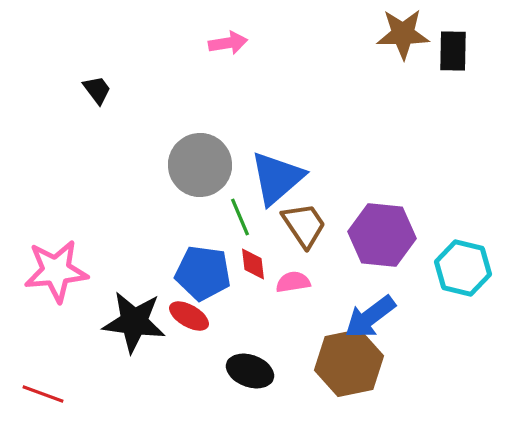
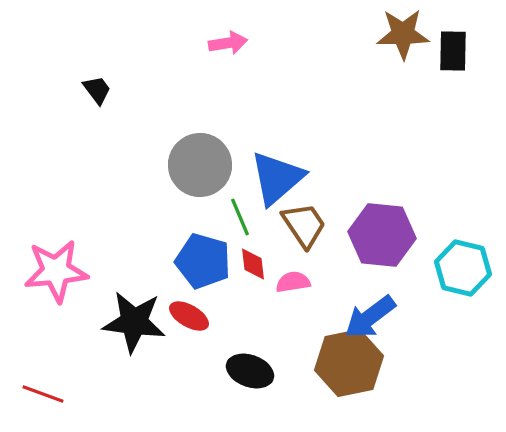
blue pentagon: moved 12 px up; rotated 8 degrees clockwise
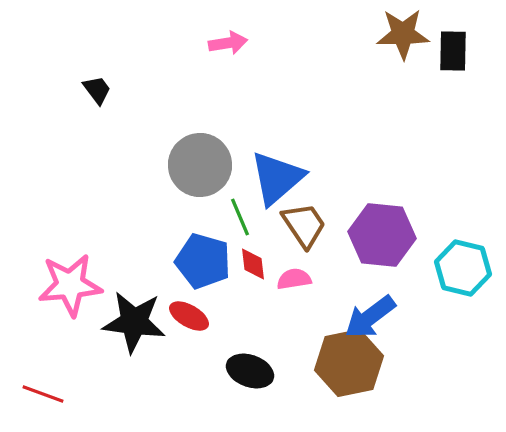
pink star: moved 14 px right, 14 px down
pink semicircle: moved 1 px right, 3 px up
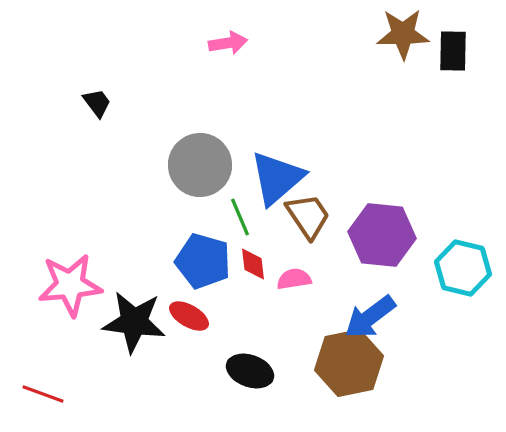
black trapezoid: moved 13 px down
brown trapezoid: moved 4 px right, 9 px up
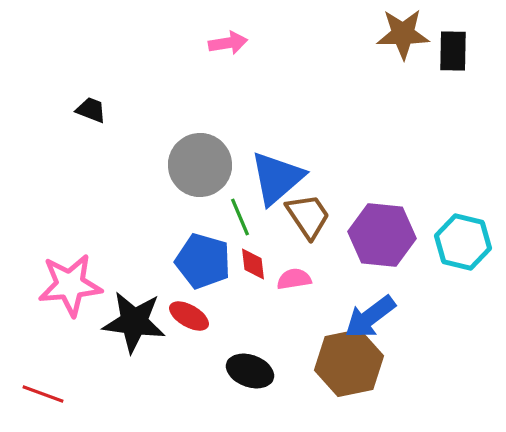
black trapezoid: moved 6 px left, 7 px down; rotated 32 degrees counterclockwise
cyan hexagon: moved 26 px up
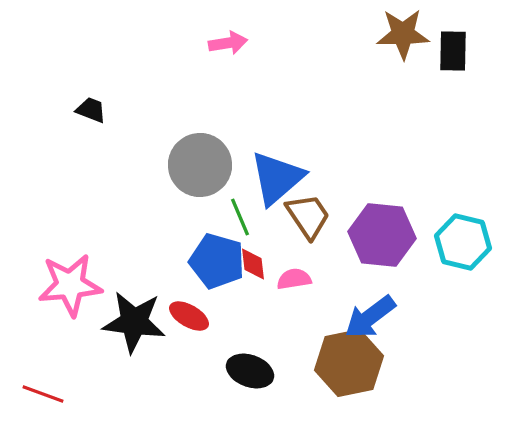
blue pentagon: moved 14 px right
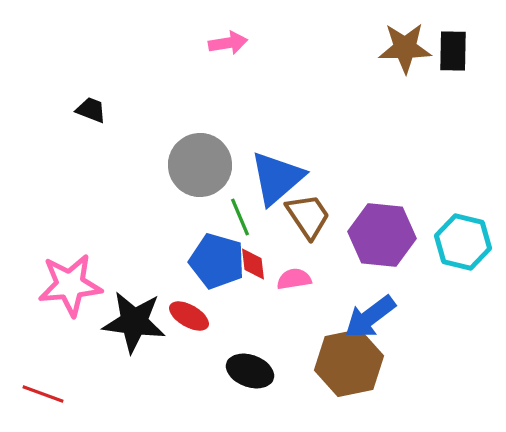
brown star: moved 2 px right, 14 px down
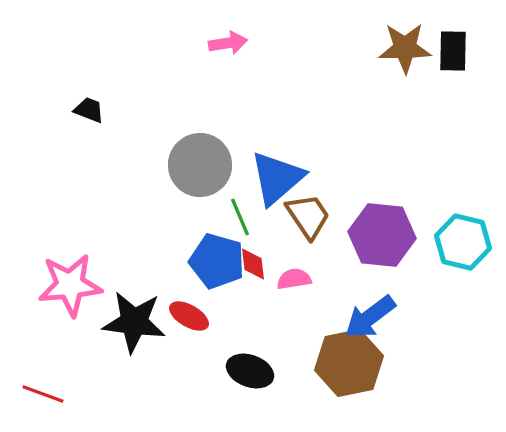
black trapezoid: moved 2 px left
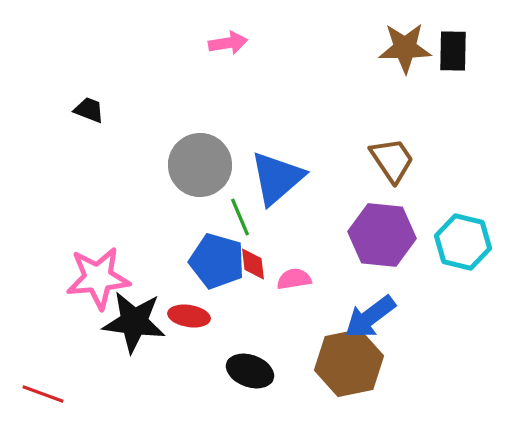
brown trapezoid: moved 84 px right, 56 px up
pink star: moved 28 px right, 7 px up
red ellipse: rotated 21 degrees counterclockwise
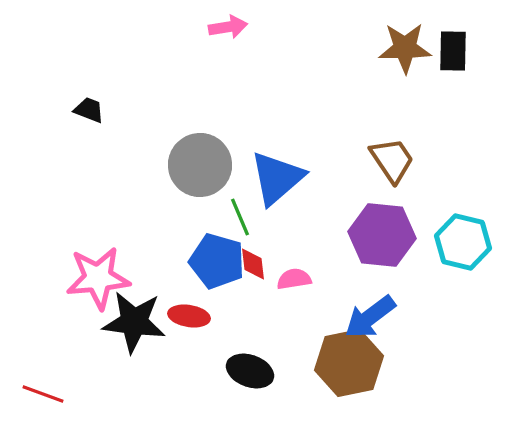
pink arrow: moved 16 px up
